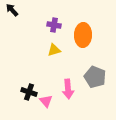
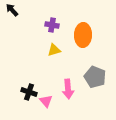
purple cross: moved 2 px left
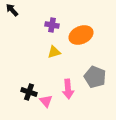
orange ellipse: moved 2 px left; rotated 65 degrees clockwise
yellow triangle: moved 2 px down
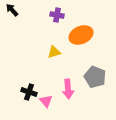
purple cross: moved 5 px right, 10 px up
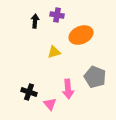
black arrow: moved 23 px right, 11 px down; rotated 48 degrees clockwise
pink triangle: moved 4 px right, 3 px down
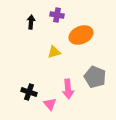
black arrow: moved 4 px left, 1 px down
